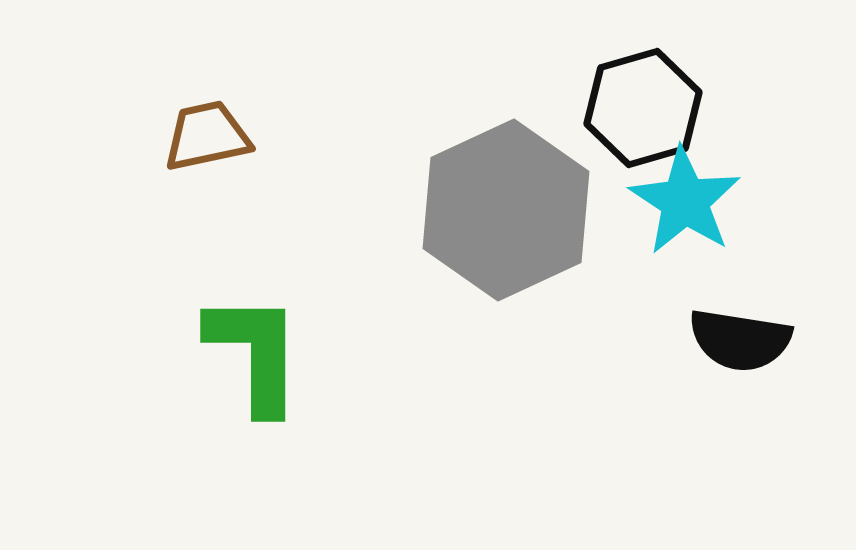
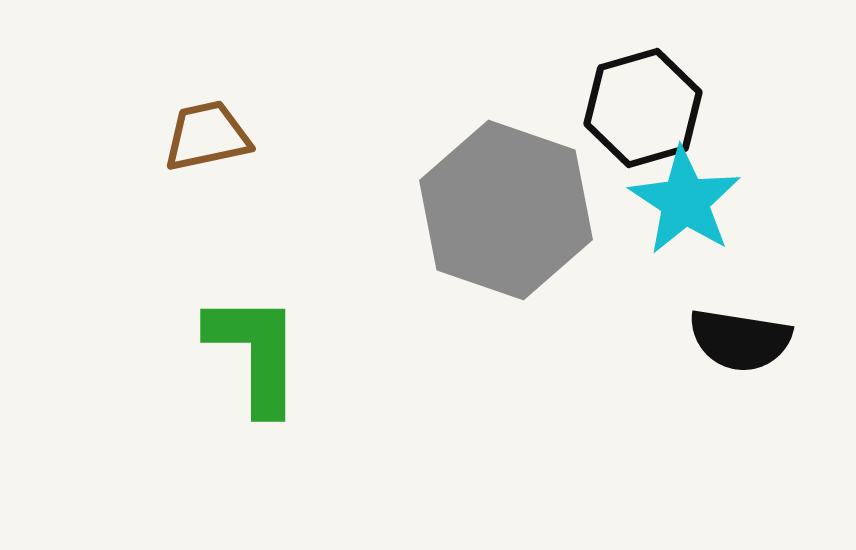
gray hexagon: rotated 16 degrees counterclockwise
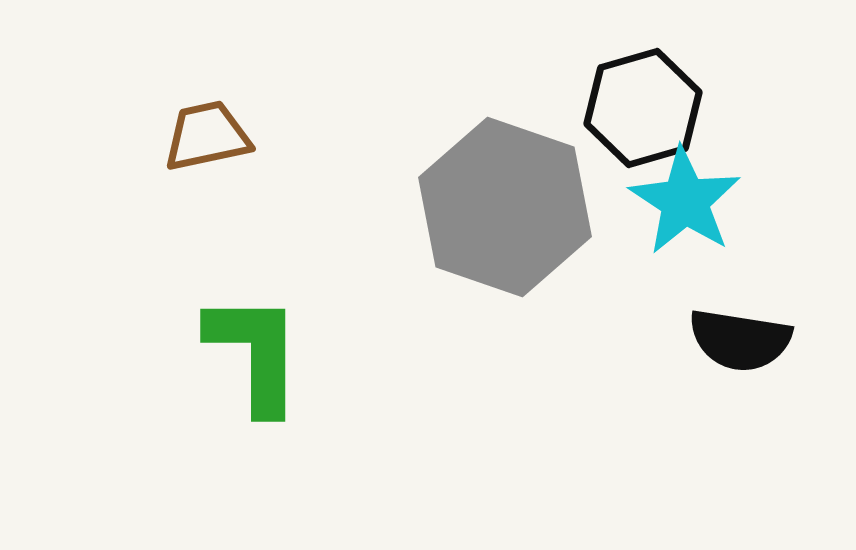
gray hexagon: moved 1 px left, 3 px up
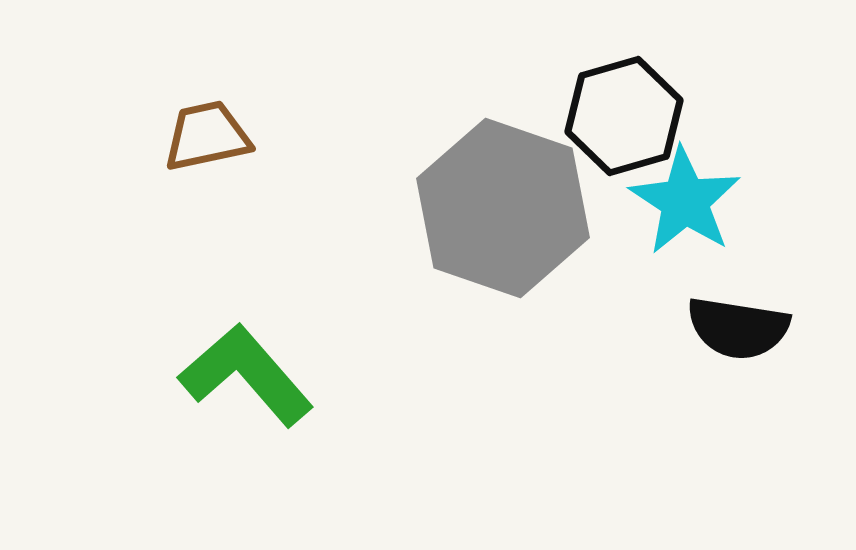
black hexagon: moved 19 px left, 8 px down
gray hexagon: moved 2 px left, 1 px down
black semicircle: moved 2 px left, 12 px up
green L-shape: moved 9 px left, 22 px down; rotated 41 degrees counterclockwise
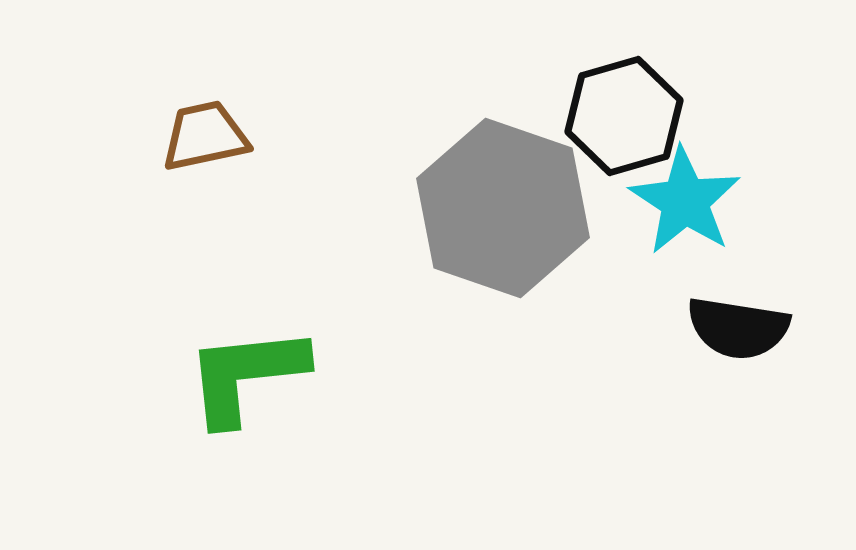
brown trapezoid: moved 2 px left
green L-shape: rotated 55 degrees counterclockwise
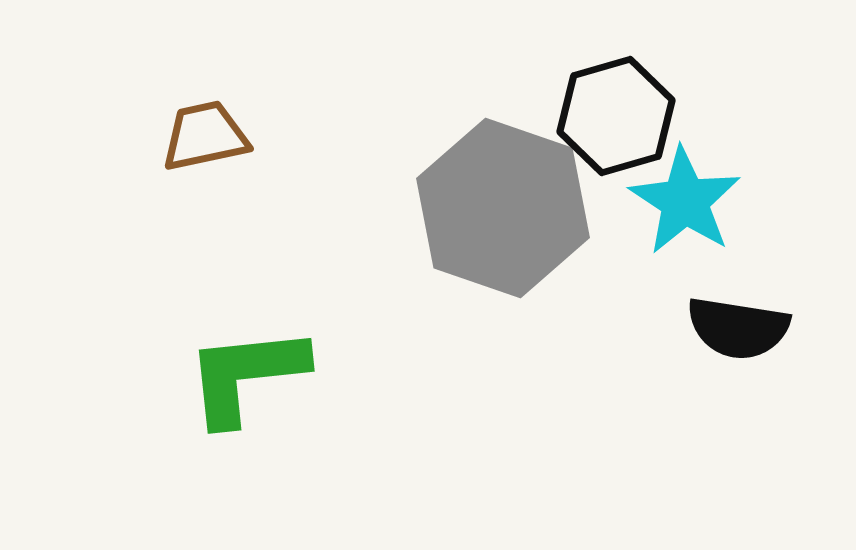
black hexagon: moved 8 px left
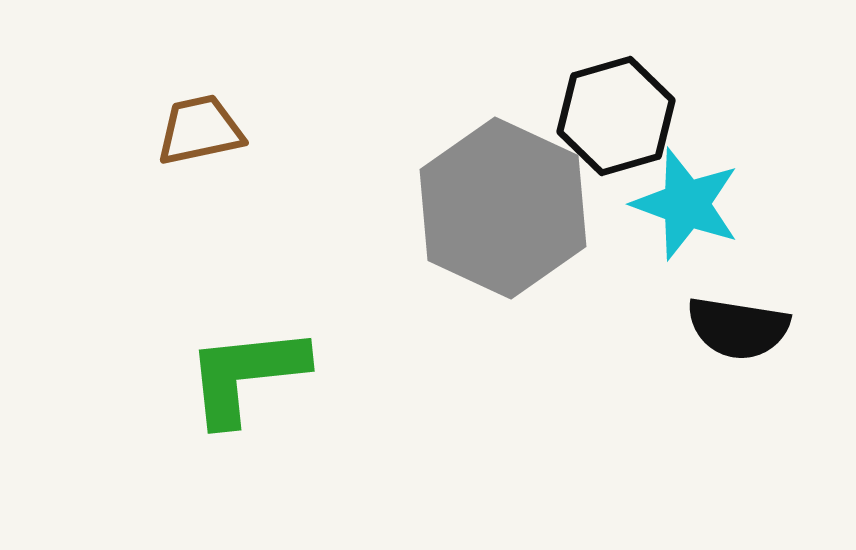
brown trapezoid: moved 5 px left, 6 px up
cyan star: moved 1 px right, 3 px down; rotated 13 degrees counterclockwise
gray hexagon: rotated 6 degrees clockwise
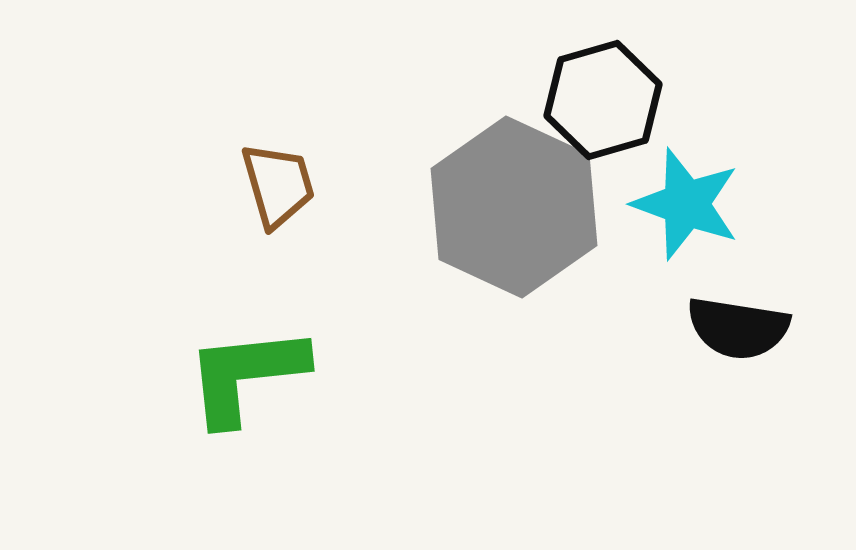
black hexagon: moved 13 px left, 16 px up
brown trapezoid: moved 78 px right, 55 px down; rotated 86 degrees clockwise
gray hexagon: moved 11 px right, 1 px up
